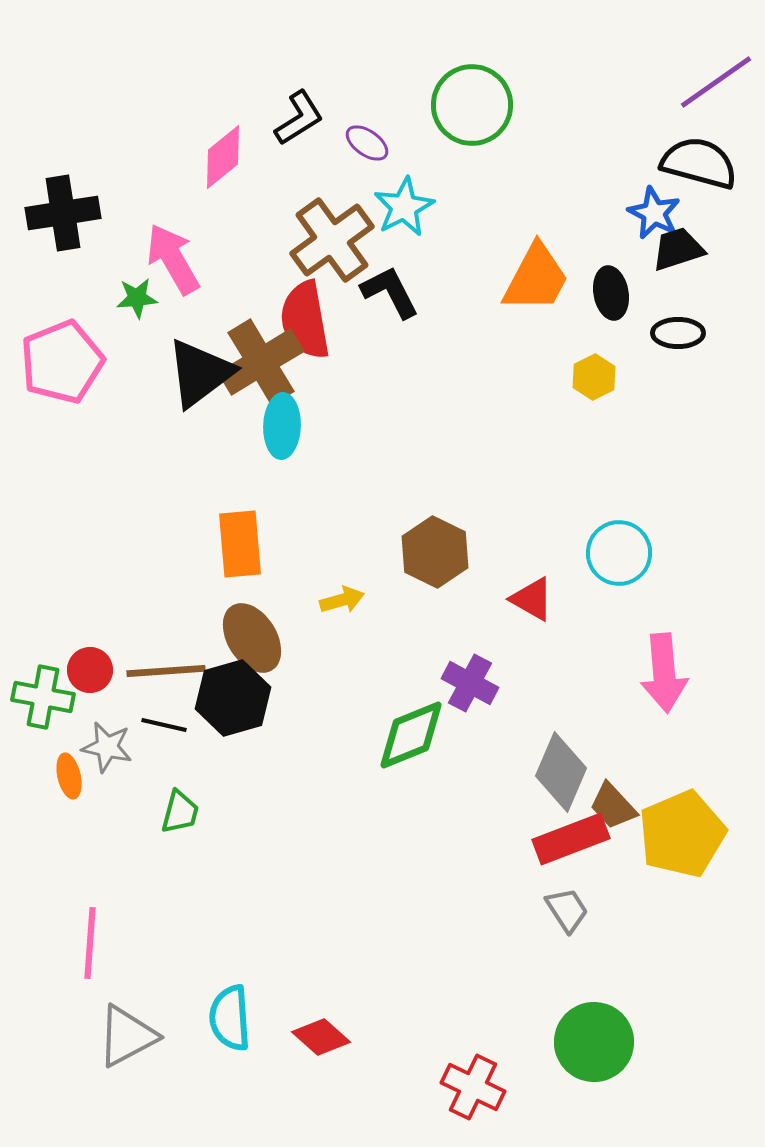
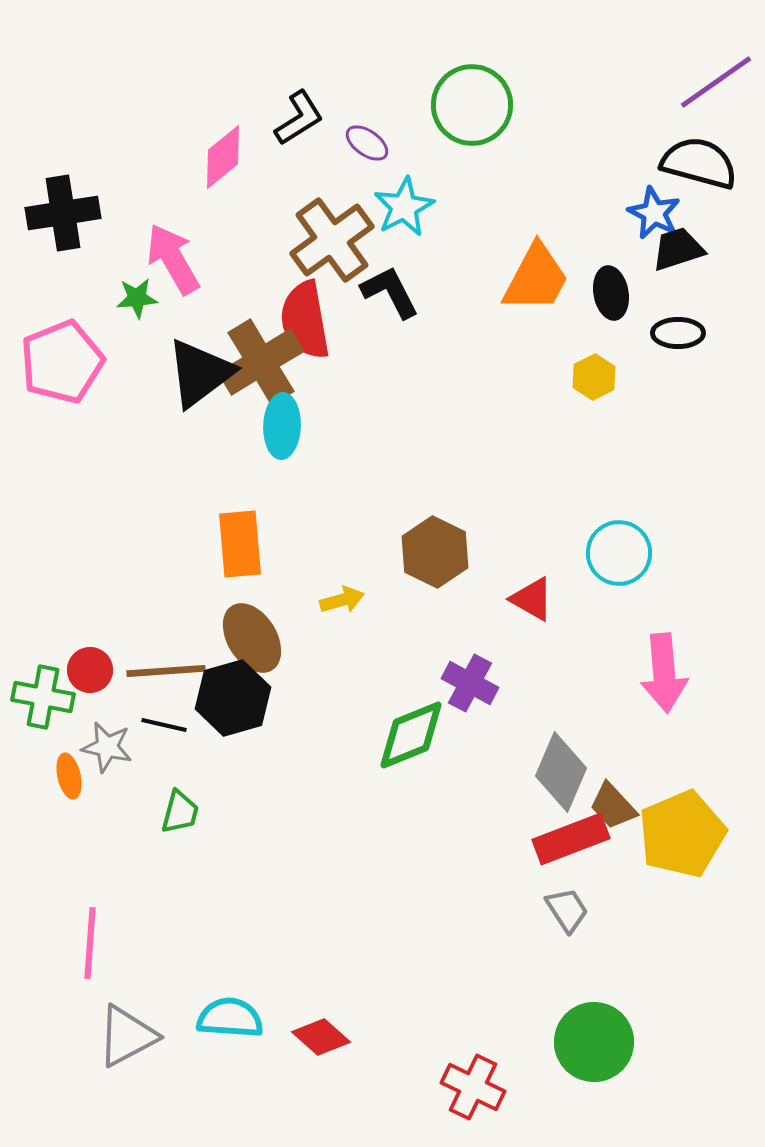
cyan semicircle at (230, 1018): rotated 98 degrees clockwise
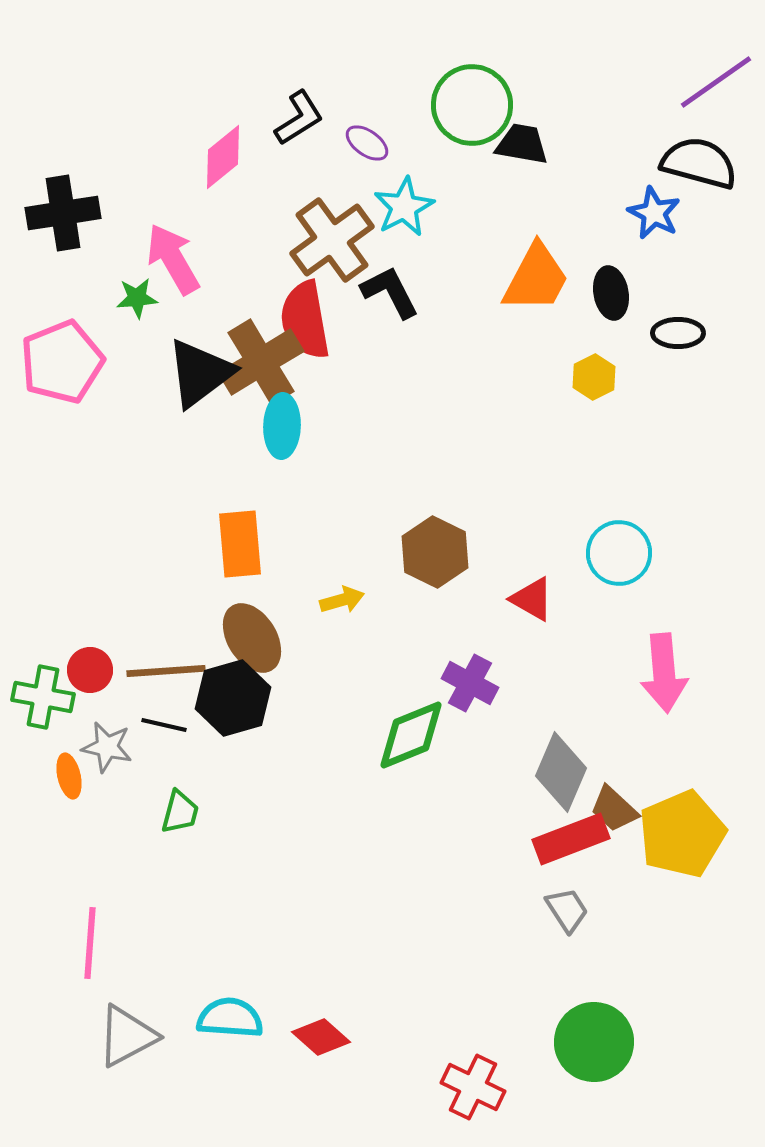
black trapezoid at (678, 249): moved 156 px left, 105 px up; rotated 28 degrees clockwise
brown trapezoid at (613, 806): moved 1 px right, 3 px down; rotated 4 degrees counterclockwise
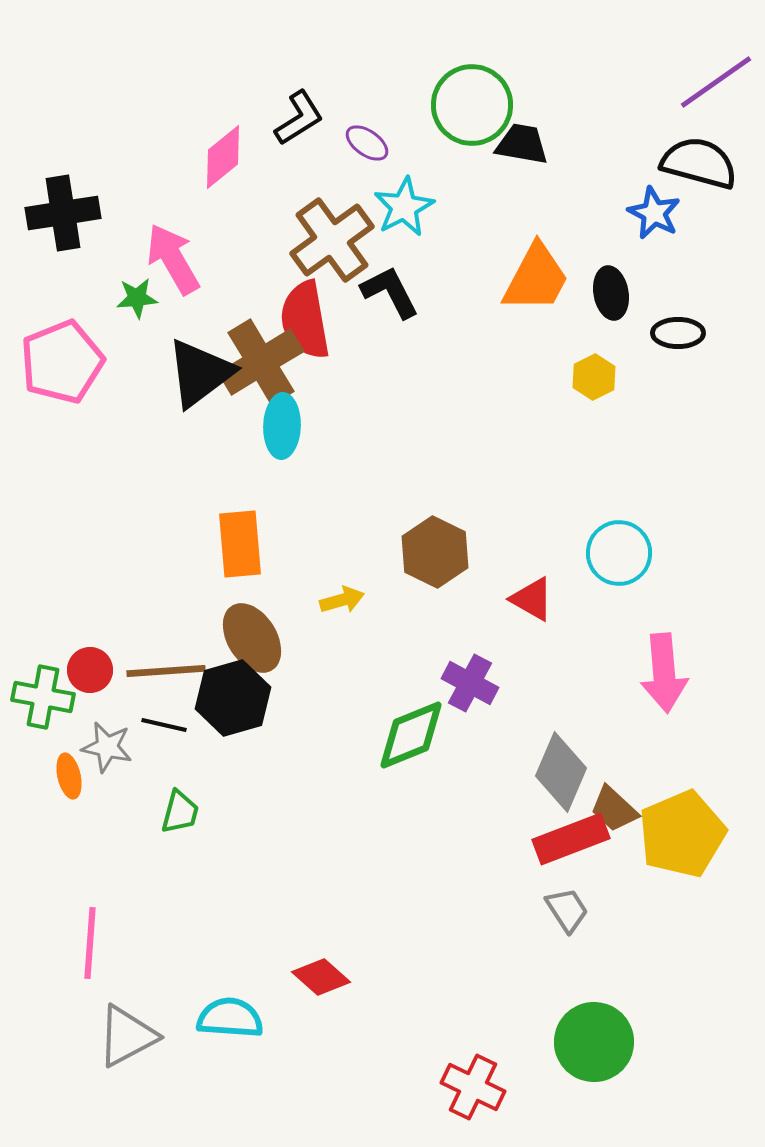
red diamond at (321, 1037): moved 60 px up
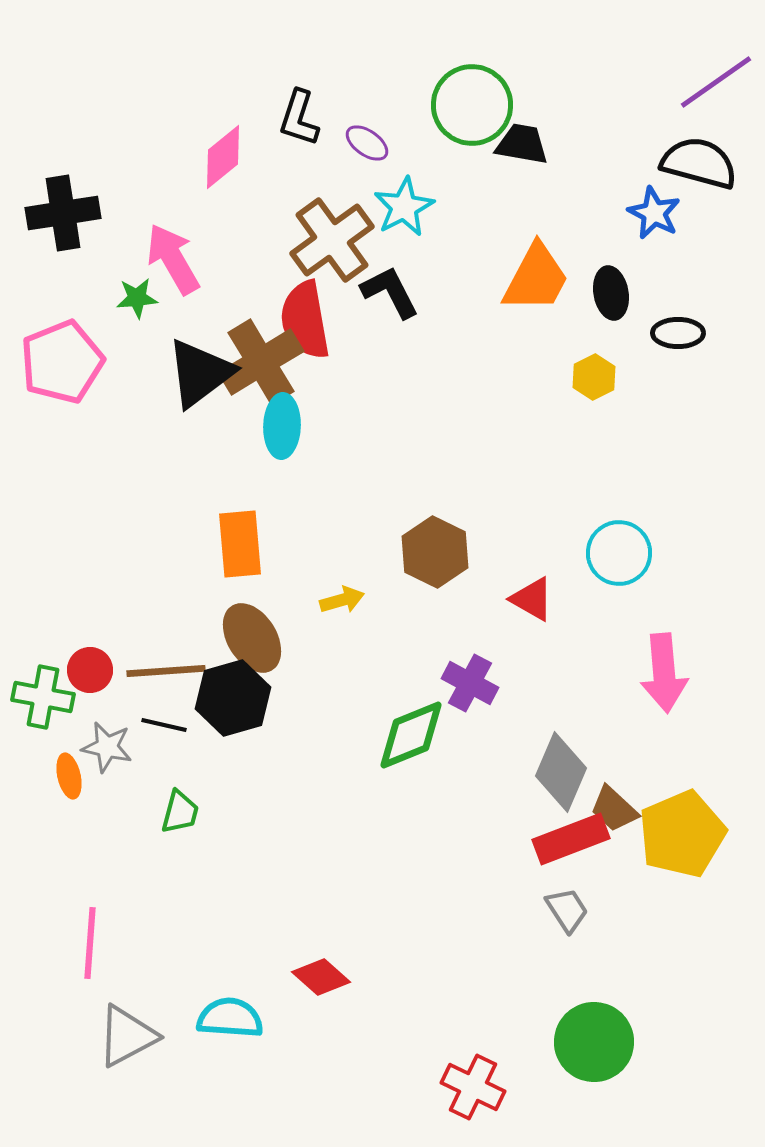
black L-shape at (299, 118): rotated 140 degrees clockwise
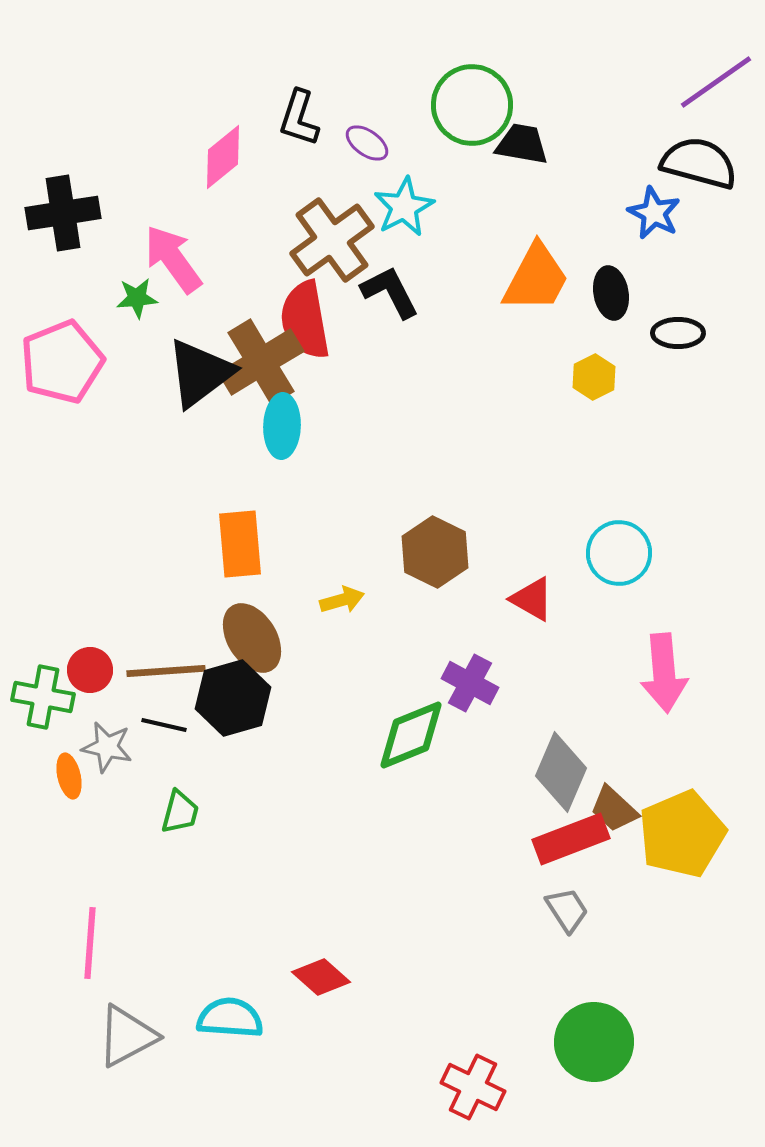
pink arrow at (173, 259): rotated 6 degrees counterclockwise
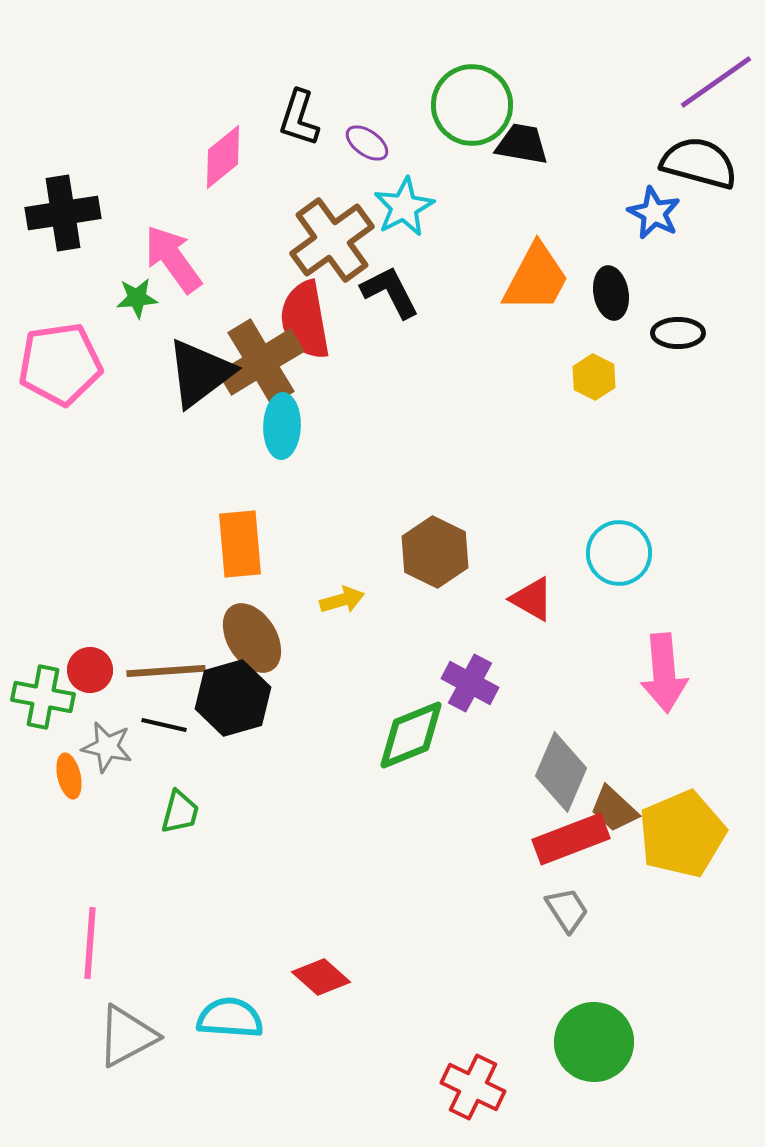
pink pentagon at (62, 362): moved 2 px left, 2 px down; rotated 14 degrees clockwise
yellow hexagon at (594, 377): rotated 6 degrees counterclockwise
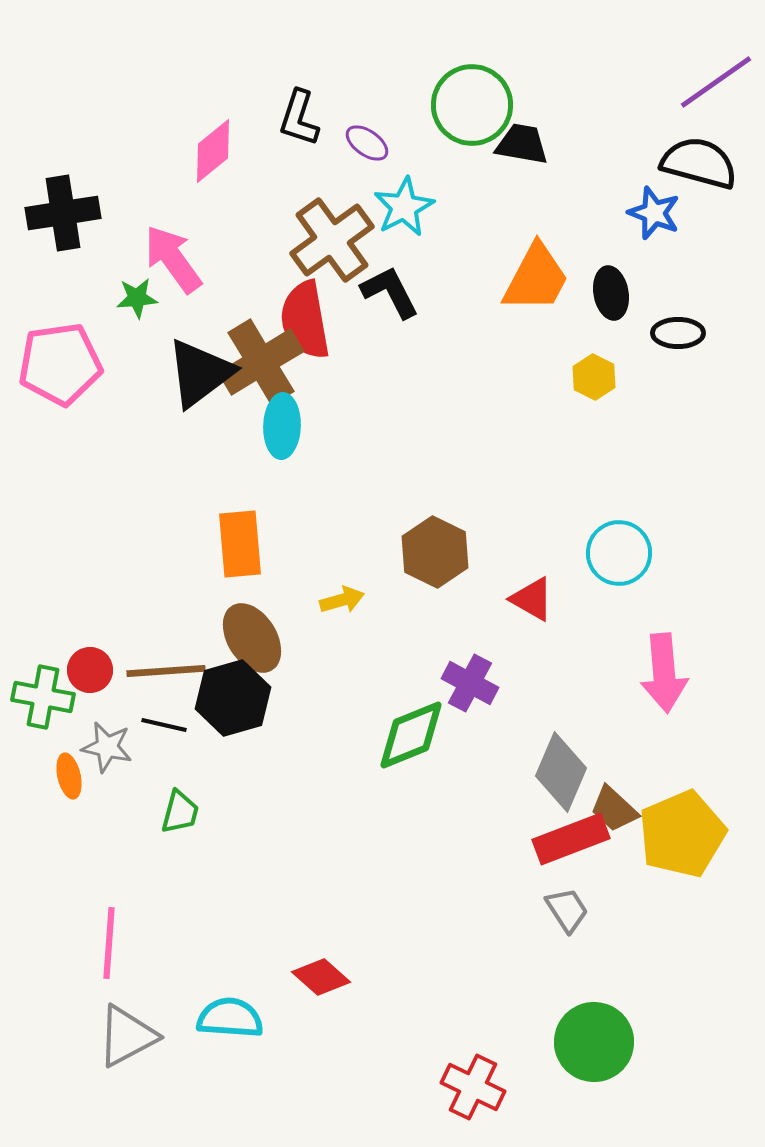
pink diamond at (223, 157): moved 10 px left, 6 px up
blue star at (654, 213): rotated 6 degrees counterclockwise
pink line at (90, 943): moved 19 px right
